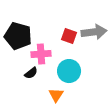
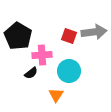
black pentagon: rotated 16 degrees clockwise
pink cross: moved 1 px right, 1 px down
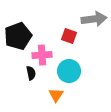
gray arrow: moved 13 px up
black pentagon: rotated 20 degrees clockwise
black semicircle: rotated 64 degrees counterclockwise
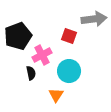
pink cross: rotated 24 degrees counterclockwise
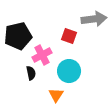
black pentagon: rotated 8 degrees clockwise
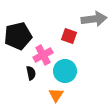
pink cross: moved 1 px right
cyan circle: moved 4 px left
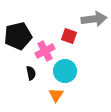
pink cross: moved 2 px right, 4 px up
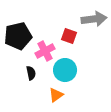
cyan circle: moved 1 px up
orange triangle: rotated 21 degrees clockwise
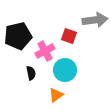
gray arrow: moved 1 px right, 1 px down
